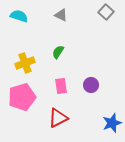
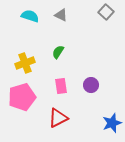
cyan semicircle: moved 11 px right
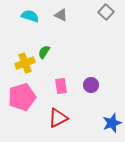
green semicircle: moved 14 px left
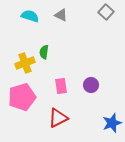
green semicircle: rotated 24 degrees counterclockwise
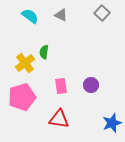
gray square: moved 4 px left, 1 px down
cyan semicircle: rotated 18 degrees clockwise
yellow cross: rotated 18 degrees counterclockwise
red triangle: moved 1 px right, 1 px down; rotated 35 degrees clockwise
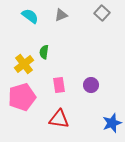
gray triangle: rotated 48 degrees counterclockwise
yellow cross: moved 1 px left, 1 px down
pink rectangle: moved 2 px left, 1 px up
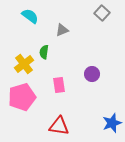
gray triangle: moved 1 px right, 15 px down
purple circle: moved 1 px right, 11 px up
red triangle: moved 7 px down
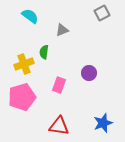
gray square: rotated 21 degrees clockwise
yellow cross: rotated 18 degrees clockwise
purple circle: moved 3 px left, 1 px up
pink rectangle: rotated 28 degrees clockwise
blue star: moved 9 px left
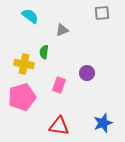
gray square: rotated 21 degrees clockwise
yellow cross: rotated 30 degrees clockwise
purple circle: moved 2 px left
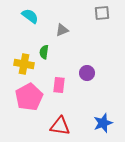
pink rectangle: rotated 14 degrees counterclockwise
pink pentagon: moved 7 px right; rotated 12 degrees counterclockwise
red triangle: moved 1 px right
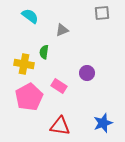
pink rectangle: moved 1 px down; rotated 63 degrees counterclockwise
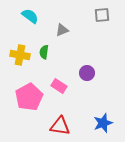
gray square: moved 2 px down
yellow cross: moved 4 px left, 9 px up
